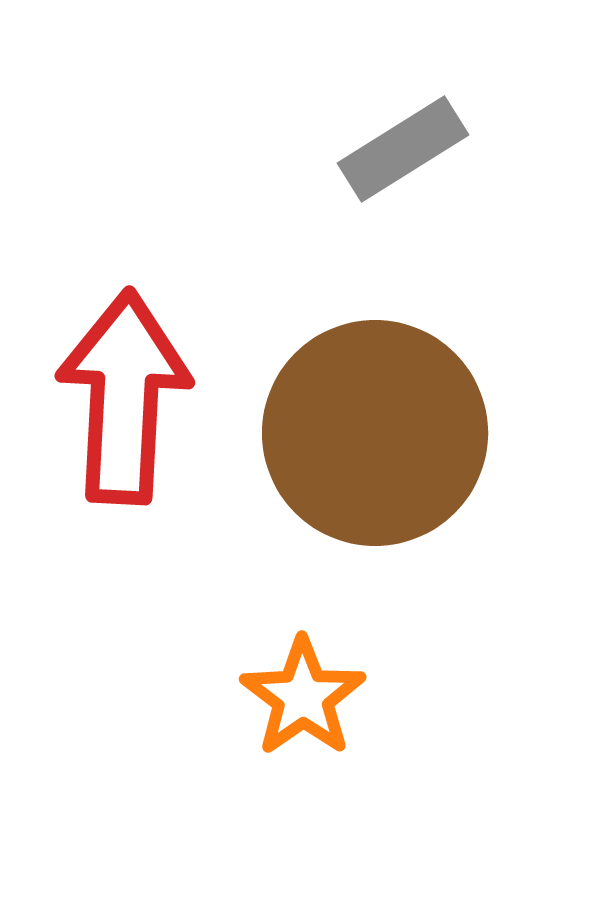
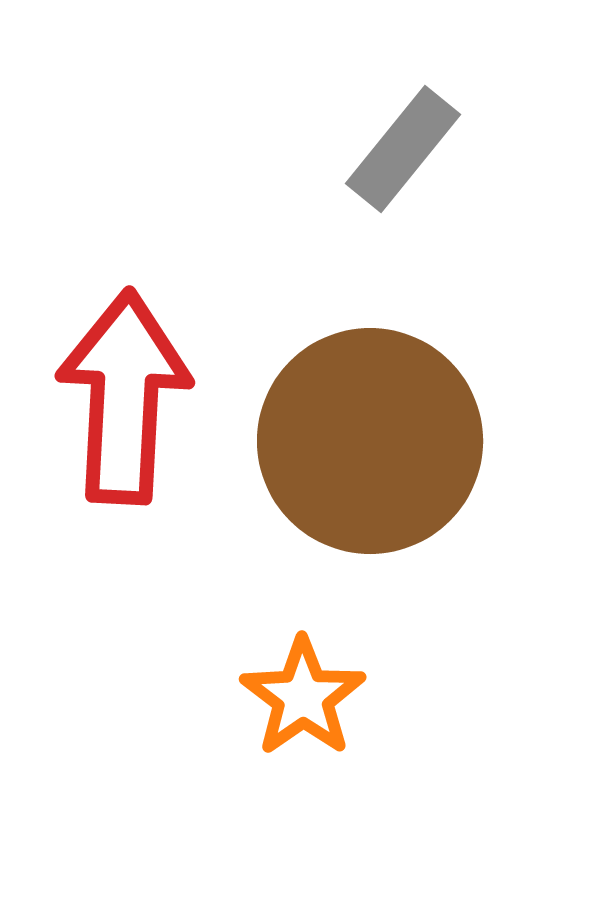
gray rectangle: rotated 19 degrees counterclockwise
brown circle: moved 5 px left, 8 px down
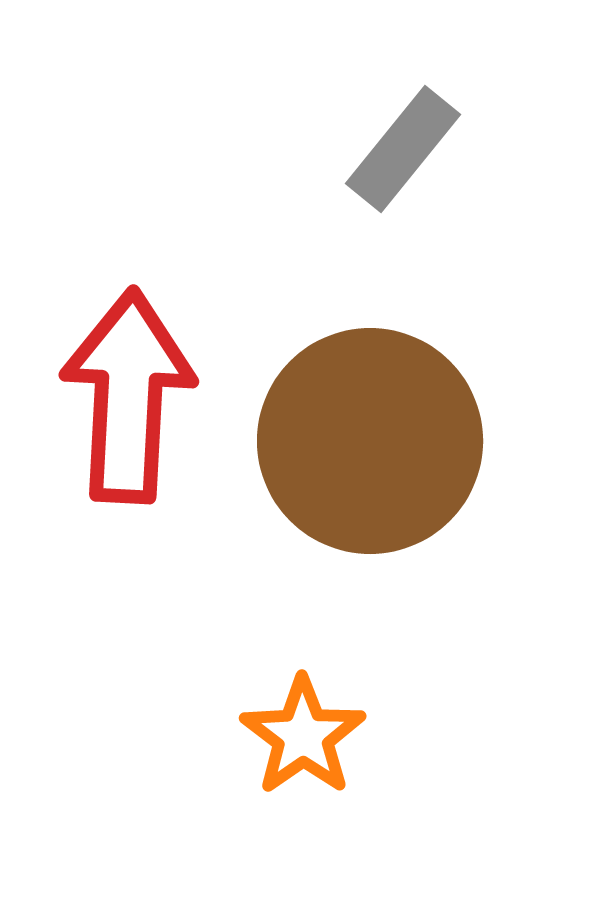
red arrow: moved 4 px right, 1 px up
orange star: moved 39 px down
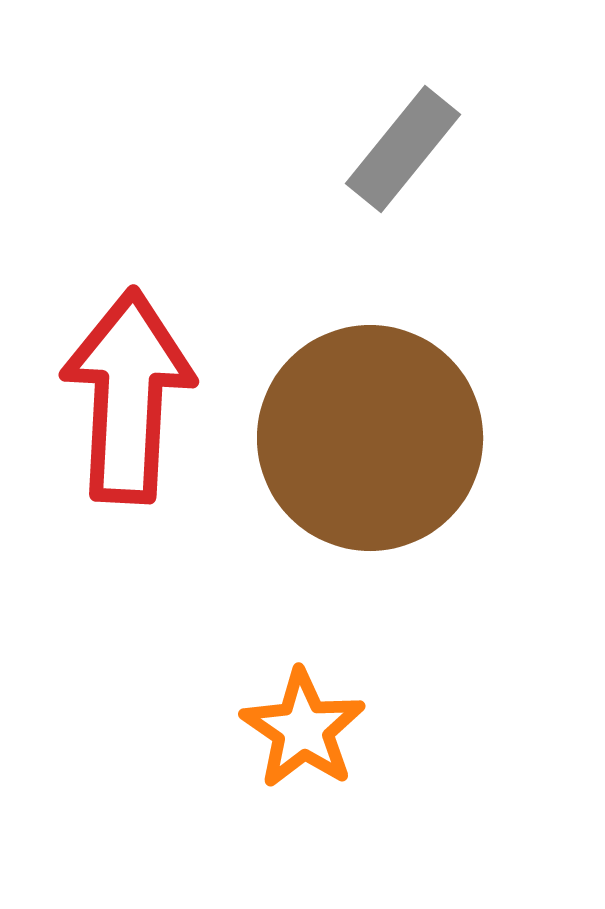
brown circle: moved 3 px up
orange star: moved 7 px up; rotated 3 degrees counterclockwise
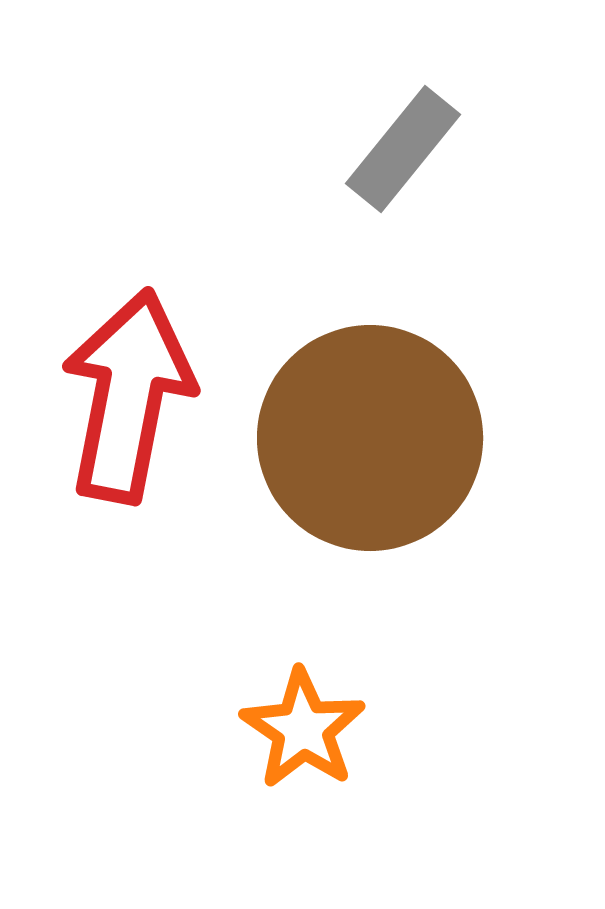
red arrow: rotated 8 degrees clockwise
